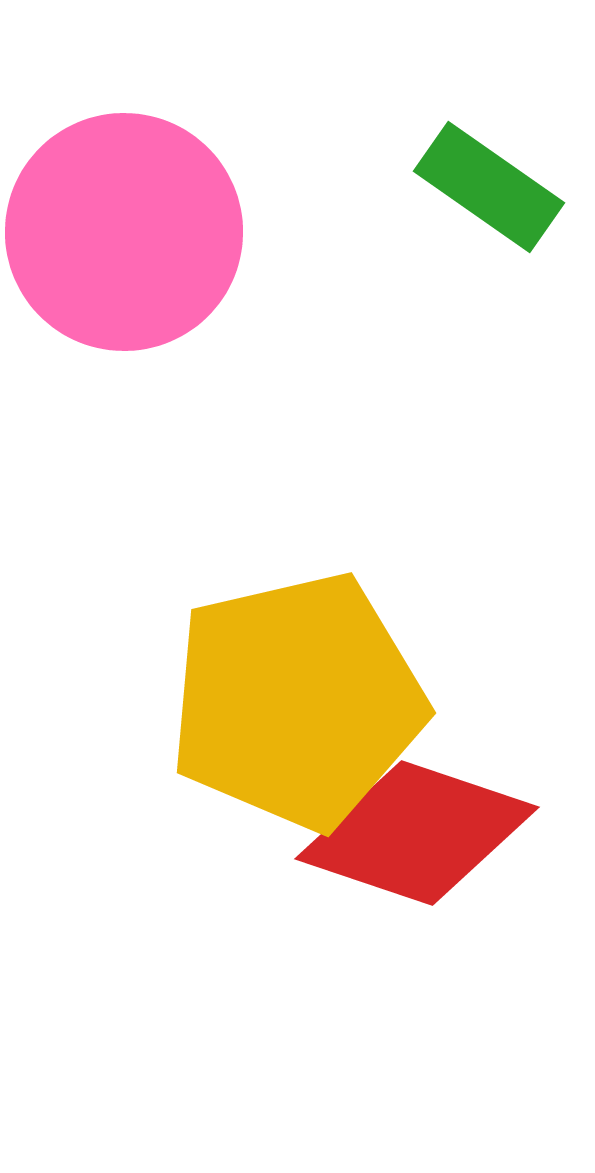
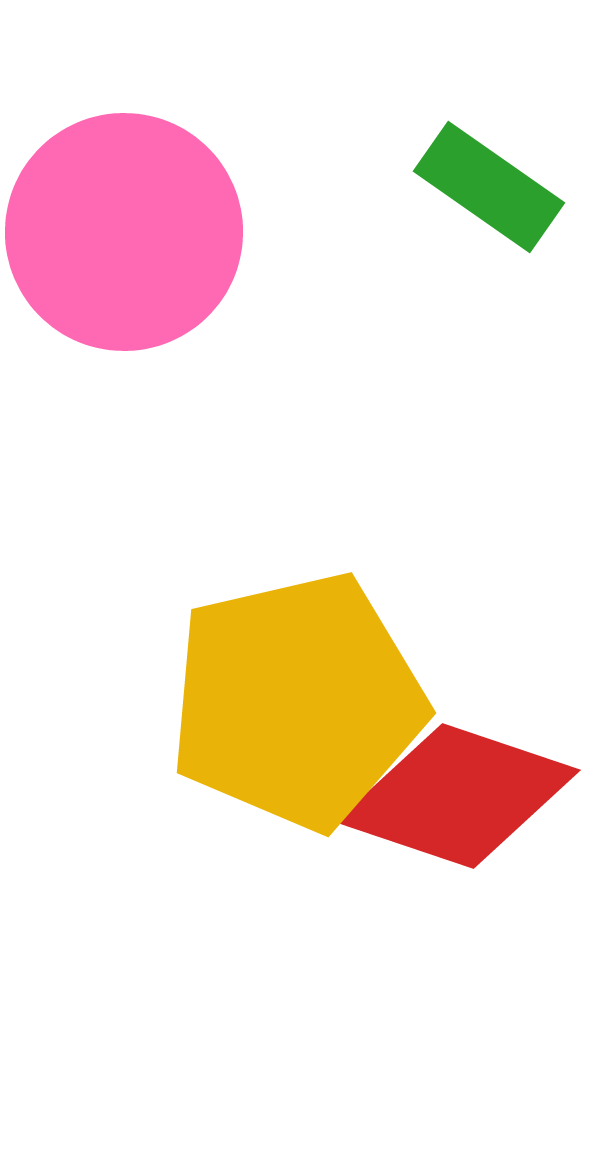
red diamond: moved 41 px right, 37 px up
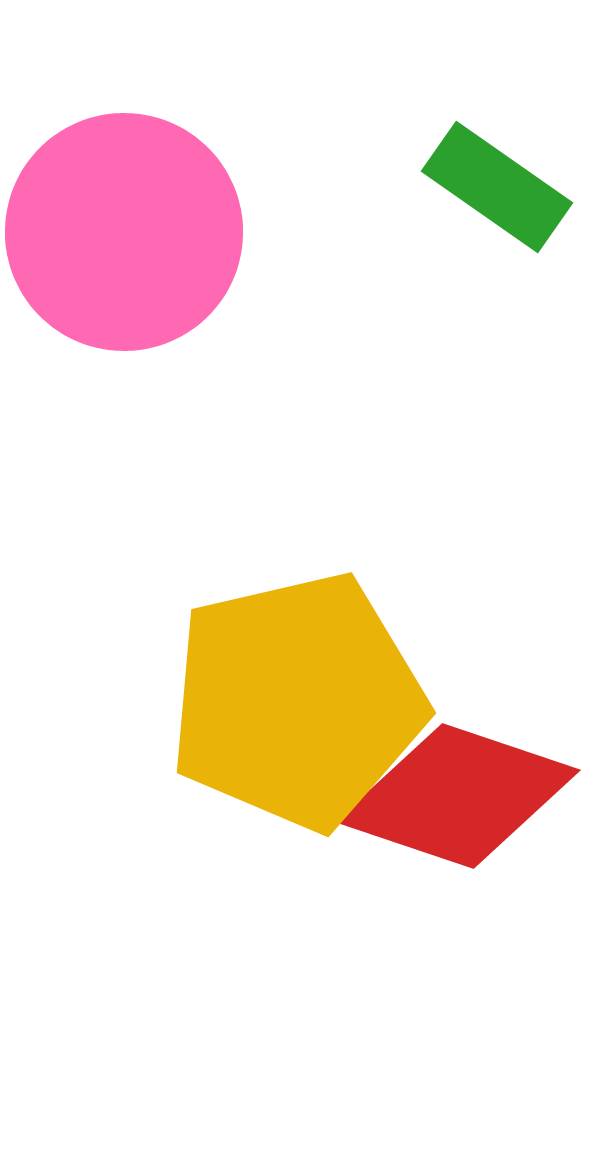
green rectangle: moved 8 px right
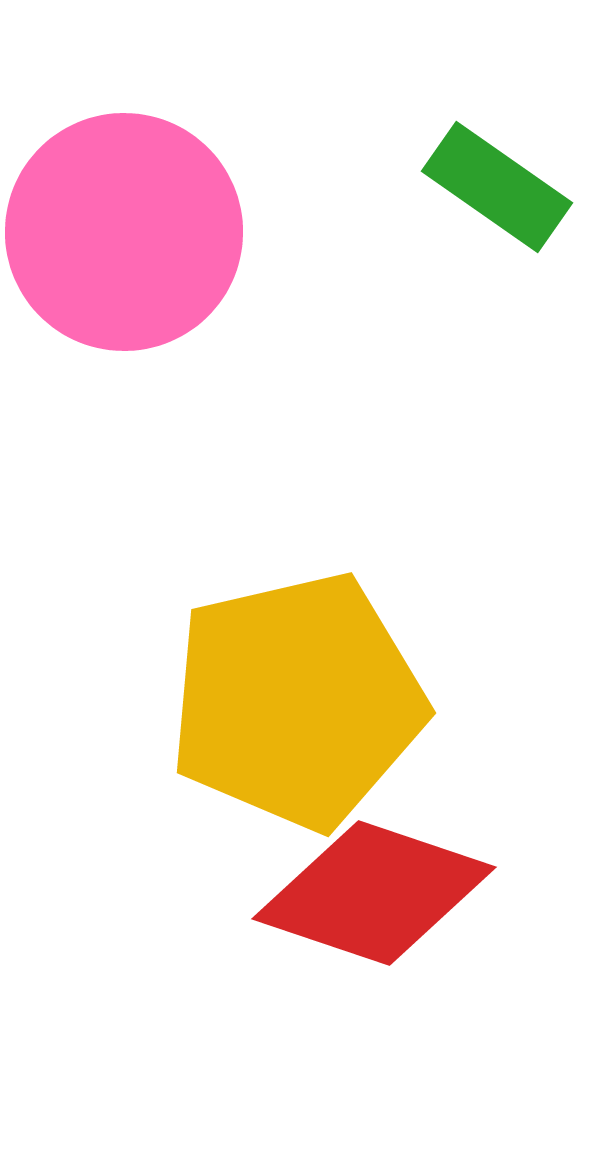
red diamond: moved 84 px left, 97 px down
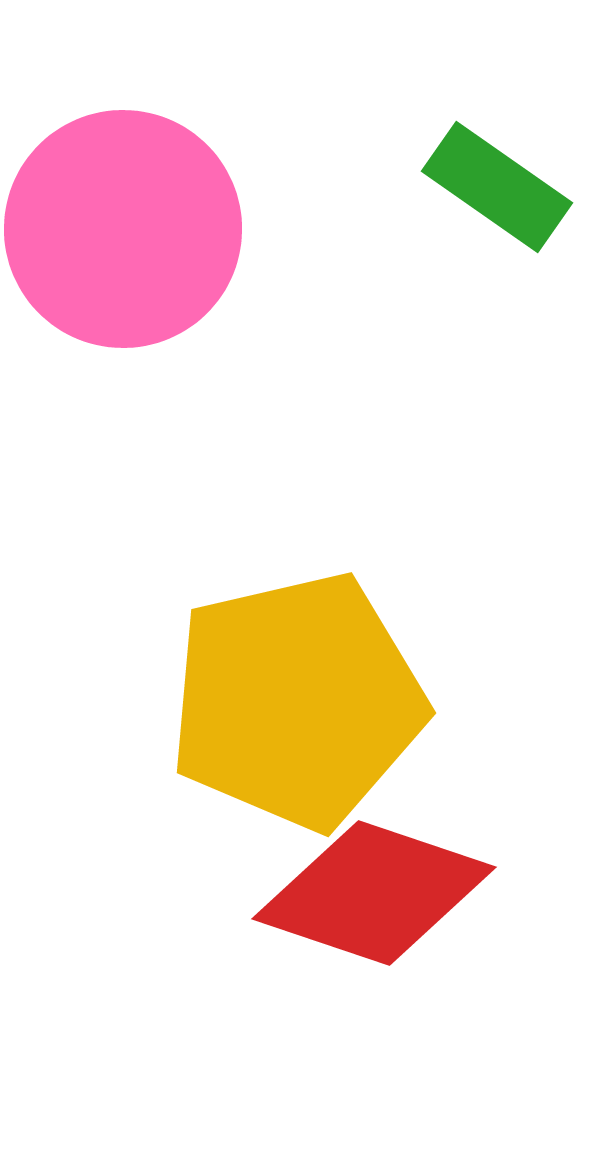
pink circle: moved 1 px left, 3 px up
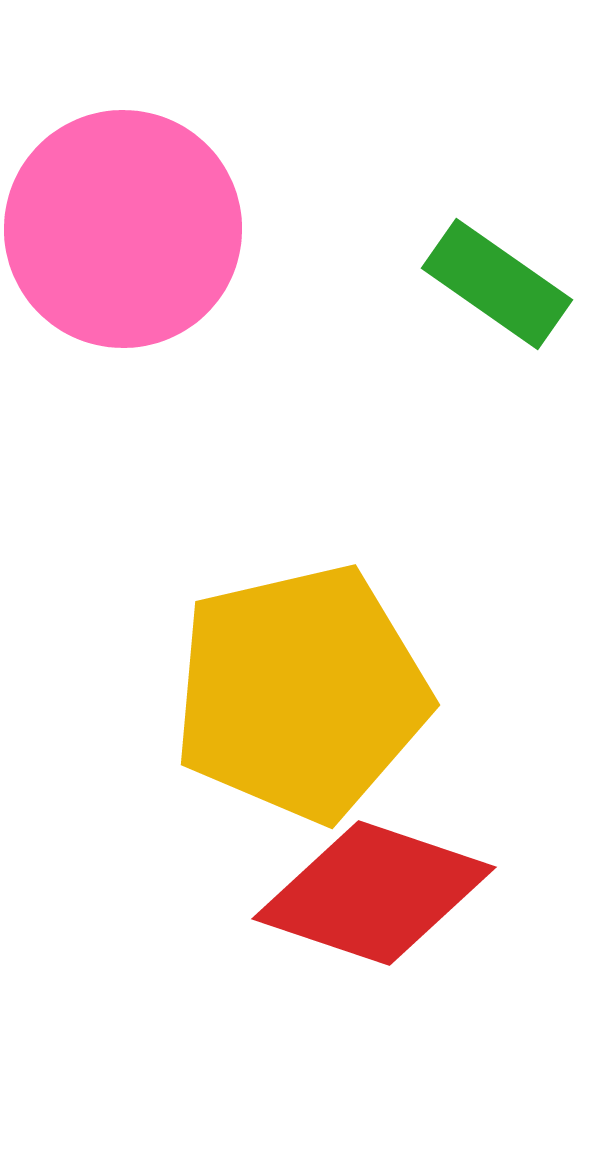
green rectangle: moved 97 px down
yellow pentagon: moved 4 px right, 8 px up
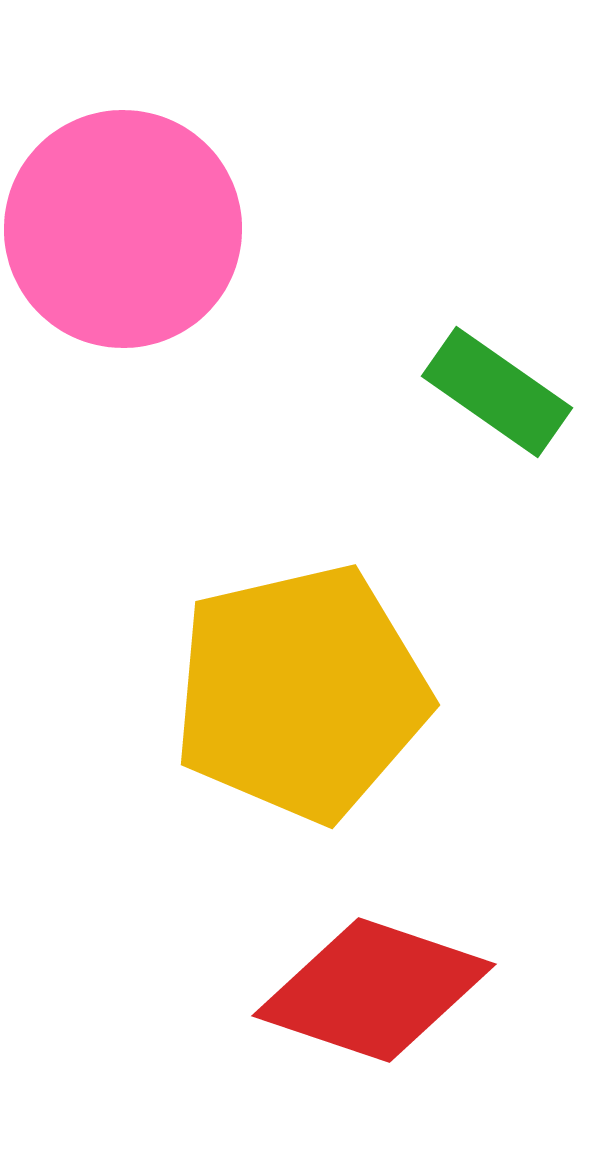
green rectangle: moved 108 px down
red diamond: moved 97 px down
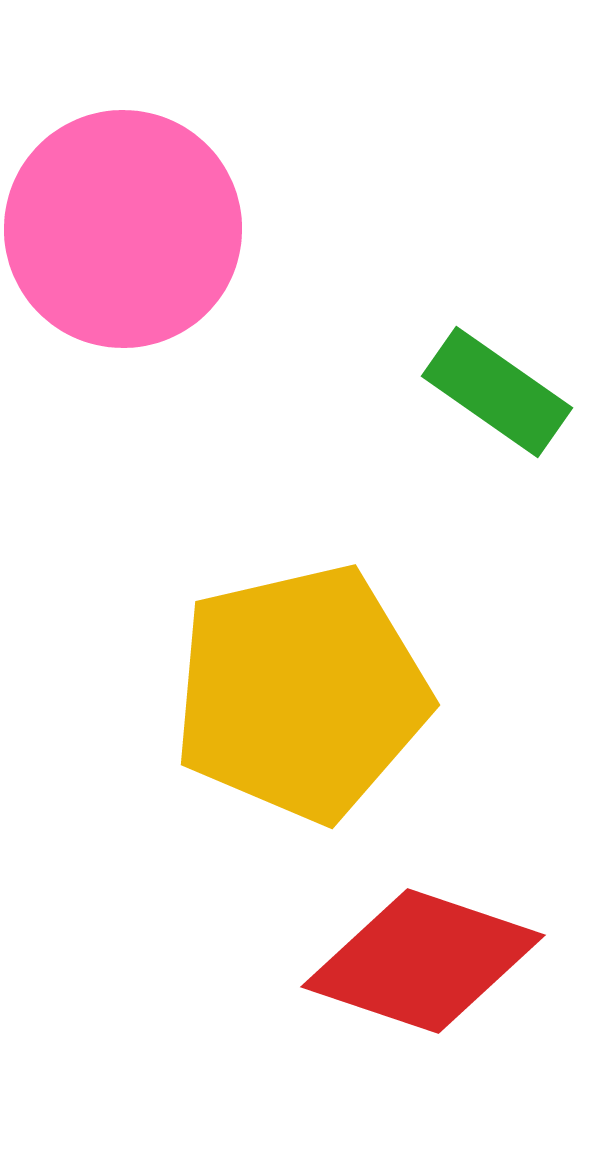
red diamond: moved 49 px right, 29 px up
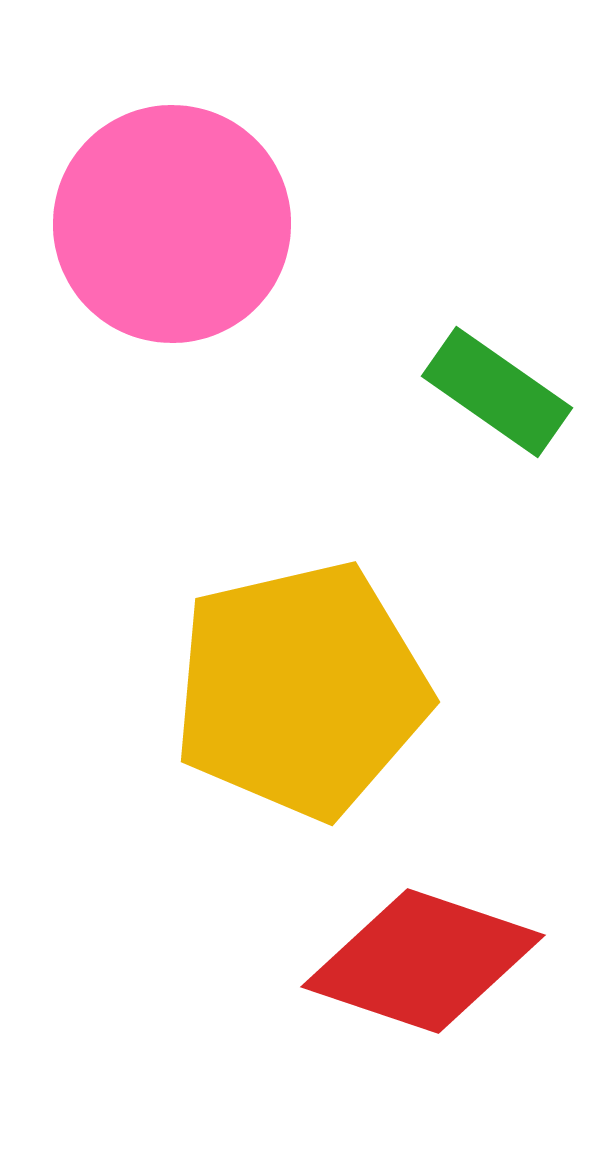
pink circle: moved 49 px right, 5 px up
yellow pentagon: moved 3 px up
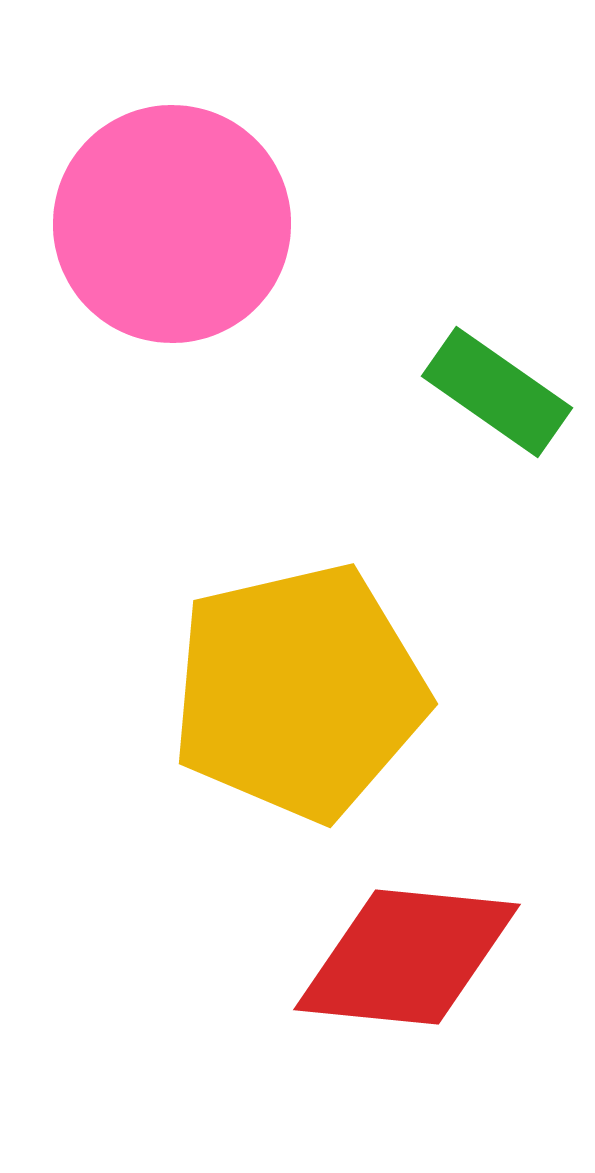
yellow pentagon: moved 2 px left, 2 px down
red diamond: moved 16 px left, 4 px up; rotated 13 degrees counterclockwise
